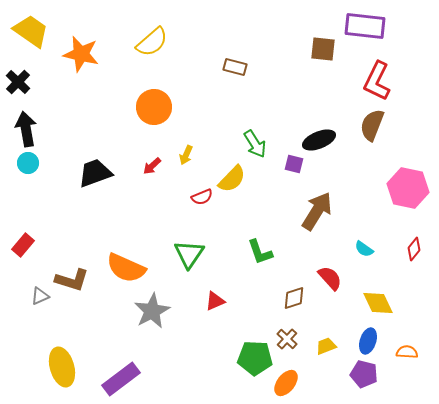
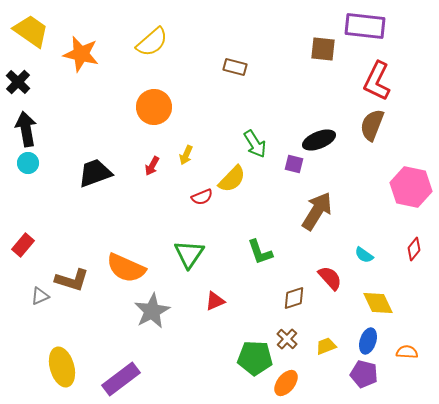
red arrow at (152, 166): rotated 18 degrees counterclockwise
pink hexagon at (408, 188): moved 3 px right, 1 px up
cyan semicircle at (364, 249): moved 6 px down
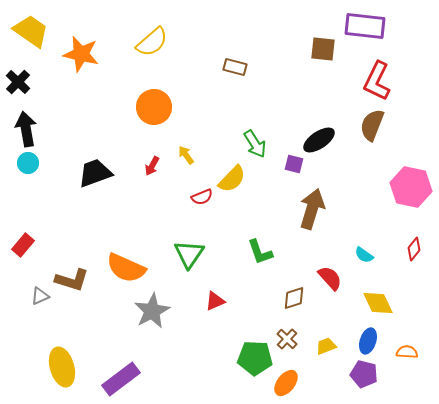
black ellipse at (319, 140): rotated 12 degrees counterclockwise
yellow arrow at (186, 155): rotated 120 degrees clockwise
brown arrow at (317, 211): moved 5 px left, 2 px up; rotated 15 degrees counterclockwise
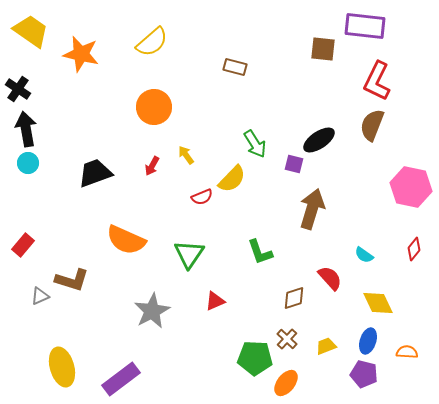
black cross at (18, 82): moved 7 px down; rotated 10 degrees counterclockwise
orange semicircle at (126, 268): moved 28 px up
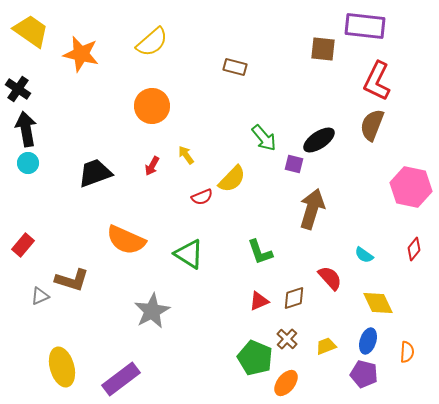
orange circle at (154, 107): moved 2 px left, 1 px up
green arrow at (255, 144): moved 9 px right, 6 px up; rotated 8 degrees counterclockwise
green triangle at (189, 254): rotated 32 degrees counterclockwise
red triangle at (215, 301): moved 44 px right
orange semicircle at (407, 352): rotated 90 degrees clockwise
green pentagon at (255, 358): rotated 20 degrees clockwise
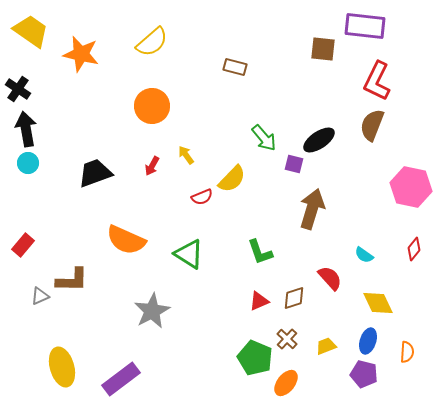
brown L-shape at (72, 280): rotated 16 degrees counterclockwise
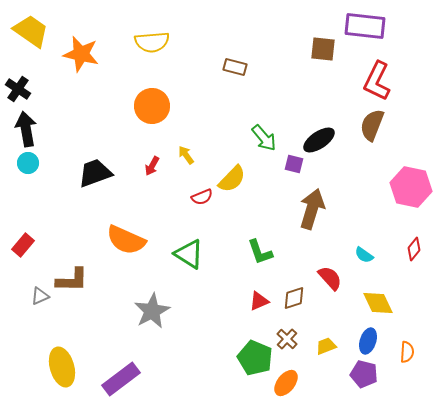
yellow semicircle at (152, 42): rotated 36 degrees clockwise
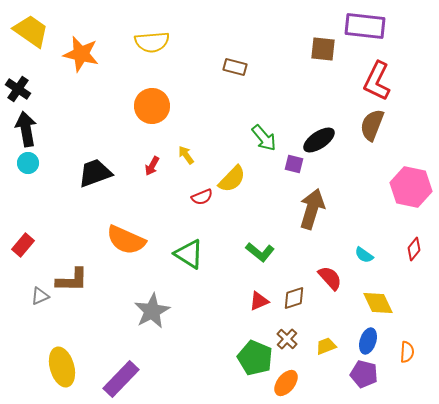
green L-shape at (260, 252): rotated 32 degrees counterclockwise
purple rectangle at (121, 379): rotated 9 degrees counterclockwise
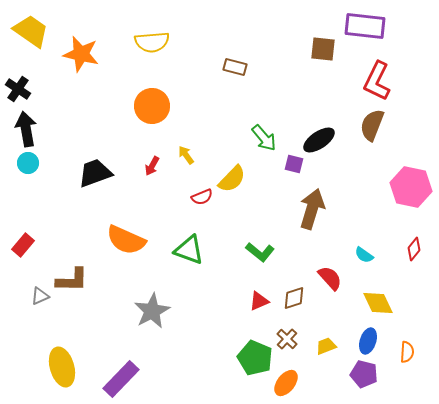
green triangle at (189, 254): moved 4 px up; rotated 12 degrees counterclockwise
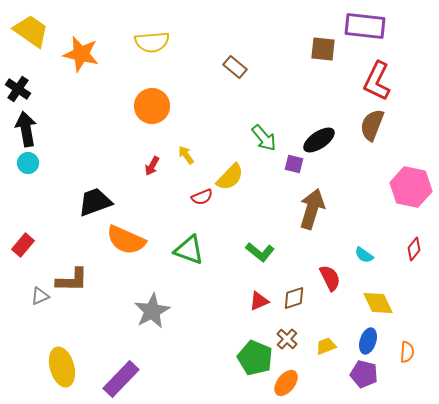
brown rectangle at (235, 67): rotated 25 degrees clockwise
black trapezoid at (95, 173): moved 29 px down
yellow semicircle at (232, 179): moved 2 px left, 2 px up
red semicircle at (330, 278): rotated 16 degrees clockwise
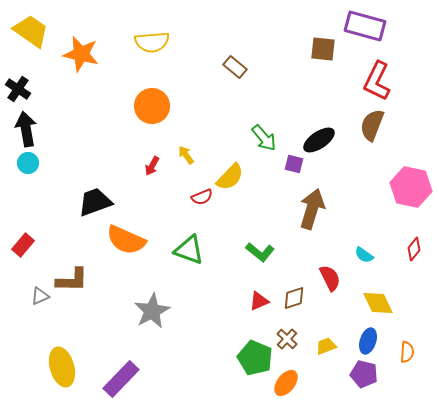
purple rectangle at (365, 26): rotated 9 degrees clockwise
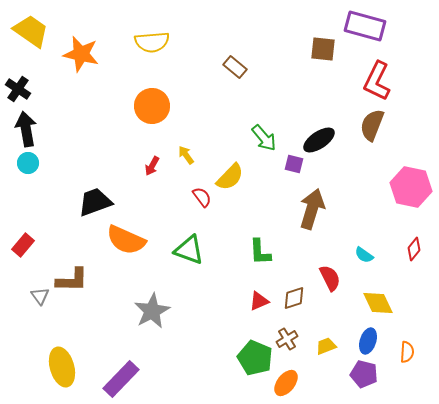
red semicircle at (202, 197): rotated 105 degrees counterclockwise
green L-shape at (260, 252): rotated 48 degrees clockwise
gray triangle at (40, 296): rotated 42 degrees counterclockwise
brown cross at (287, 339): rotated 15 degrees clockwise
